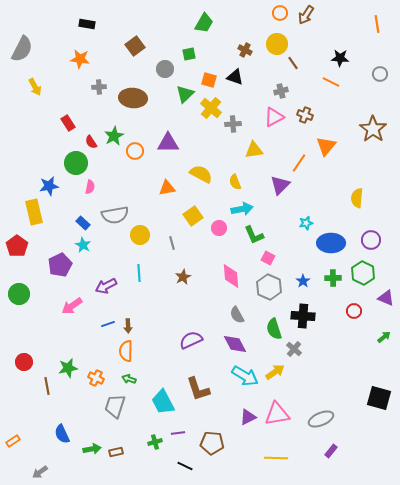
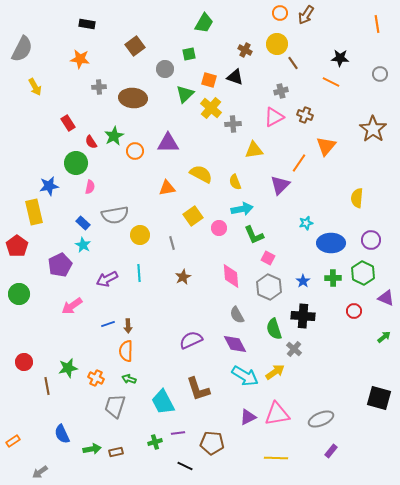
purple arrow at (106, 286): moved 1 px right, 7 px up
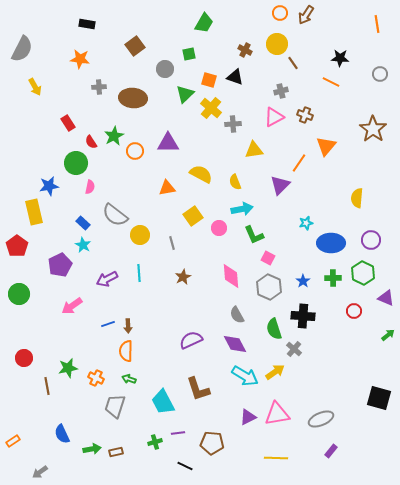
gray semicircle at (115, 215): rotated 48 degrees clockwise
green arrow at (384, 337): moved 4 px right, 2 px up
red circle at (24, 362): moved 4 px up
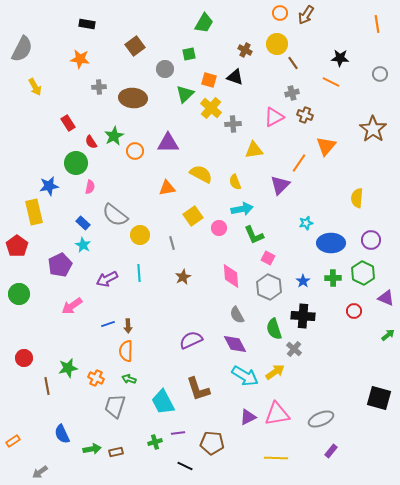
gray cross at (281, 91): moved 11 px right, 2 px down
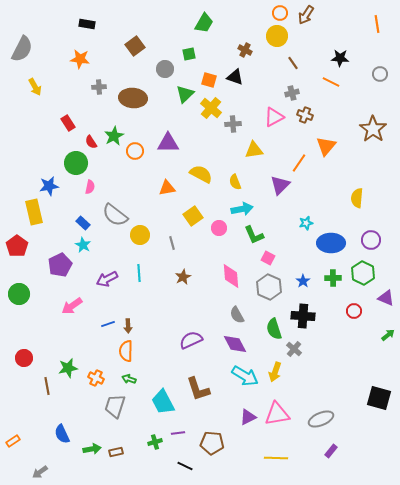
yellow circle at (277, 44): moved 8 px up
yellow arrow at (275, 372): rotated 144 degrees clockwise
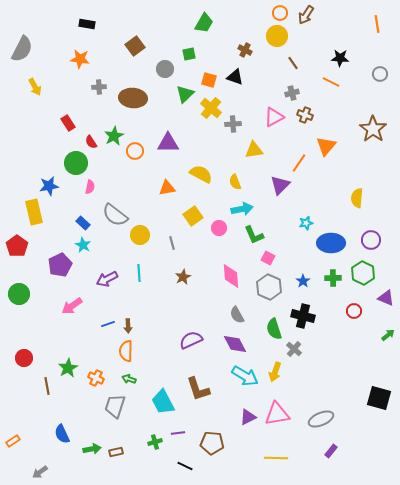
black cross at (303, 316): rotated 10 degrees clockwise
green star at (68, 368): rotated 18 degrees counterclockwise
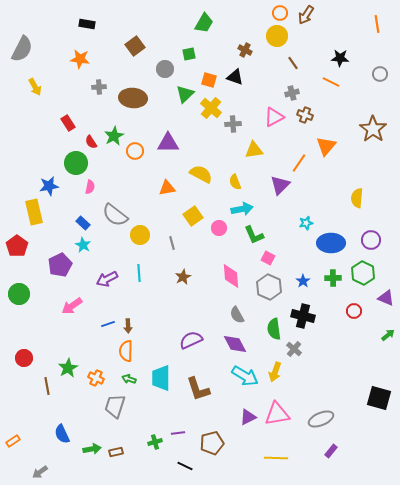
green semicircle at (274, 329): rotated 10 degrees clockwise
cyan trapezoid at (163, 402): moved 2 px left, 24 px up; rotated 28 degrees clockwise
brown pentagon at (212, 443): rotated 20 degrees counterclockwise
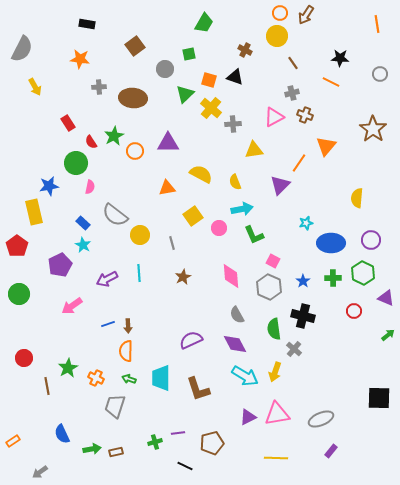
pink square at (268, 258): moved 5 px right, 3 px down
black square at (379, 398): rotated 15 degrees counterclockwise
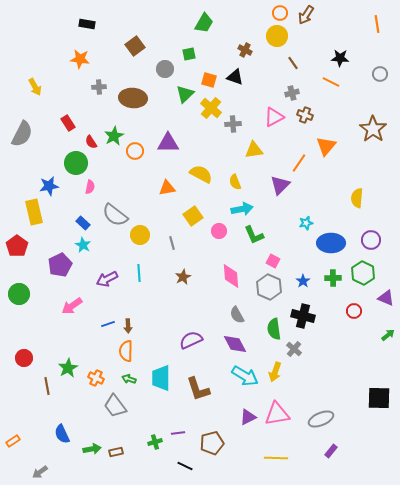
gray semicircle at (22, 49): moved 85 px down
pink circle at (219, 228): moved 3 px down
gray trapezoid at (115, 406): rotated 55 degrees counterclockwise
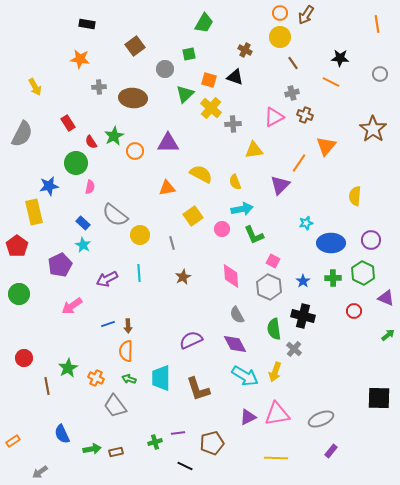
yellow circle at (277, 36): moved 3 px right, 1 px down
yellow semicircle at (357, 198): moved 2 px left, 2 px up
pink circle at (219, 231): moved 3 px right, 2 px up
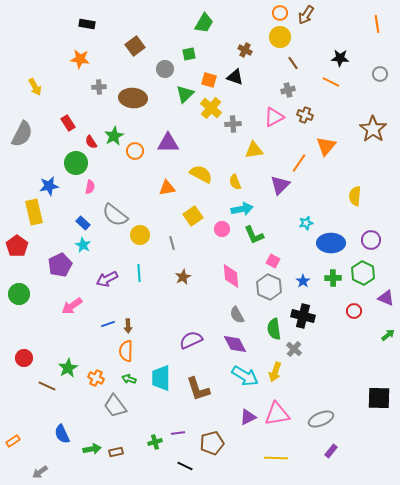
gray cross at (292, 93): moved 4 px left, 3 px up
brown line at (47, 386): rotated 54 degrees counterclockwise
